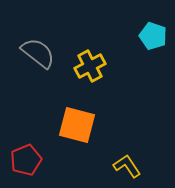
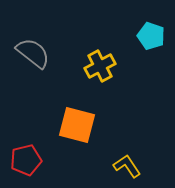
cyan pentagon: moved 2 px left
gray semicircle: moved 5 px left
yellow cross: moved 10 px right
red pentagon: rotated 8 degrees clockwise
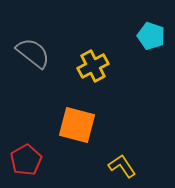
yellow cross: moved 7 px left
red pentagon: rotated 16 degrees counterclockwise
yellow L-shape: moved 5 px left
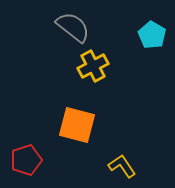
cyan pentagon: moved 1 px right, 1 px up; rotated 12 degrees clockwise
gray semicircle: moved 40 px right, 26 px up
red pentagon: rotated 12 degrees clockwise
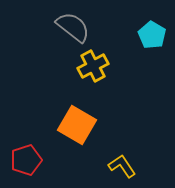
orange square: rotated 15 degrees clockwise
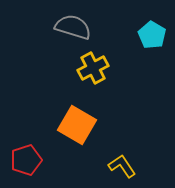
gray semicircle: rotated 21 degrees counterclockwise
yellow cross: moved 2 px down
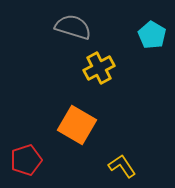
yellow cross: moved 6 px right
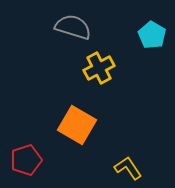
yellow L-shape: moved 6 px right, 2 px down
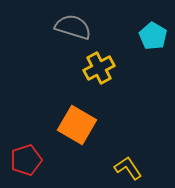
cyan pentagon: moved 1 px right, 1 px down
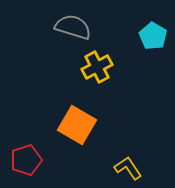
yellow cross: moved 2 px left, 1 px up
